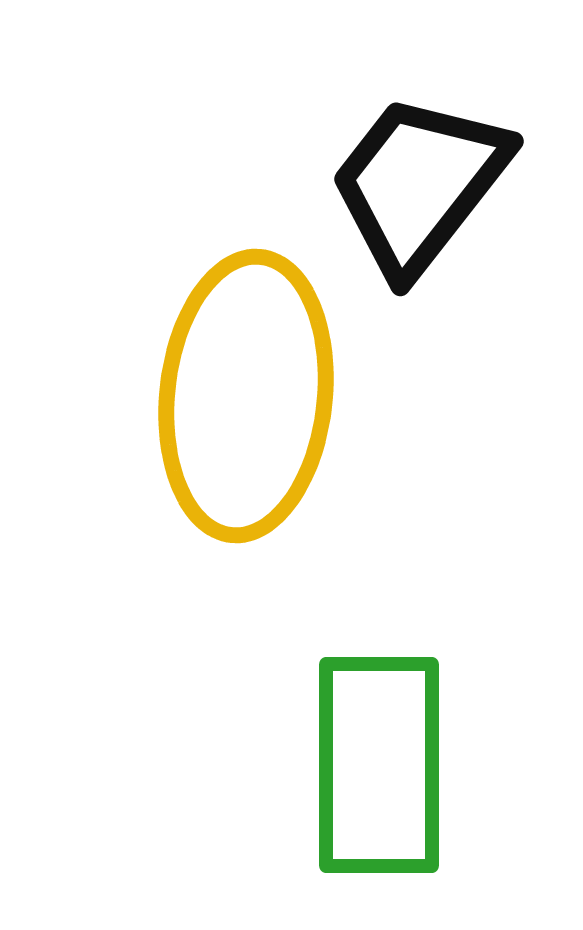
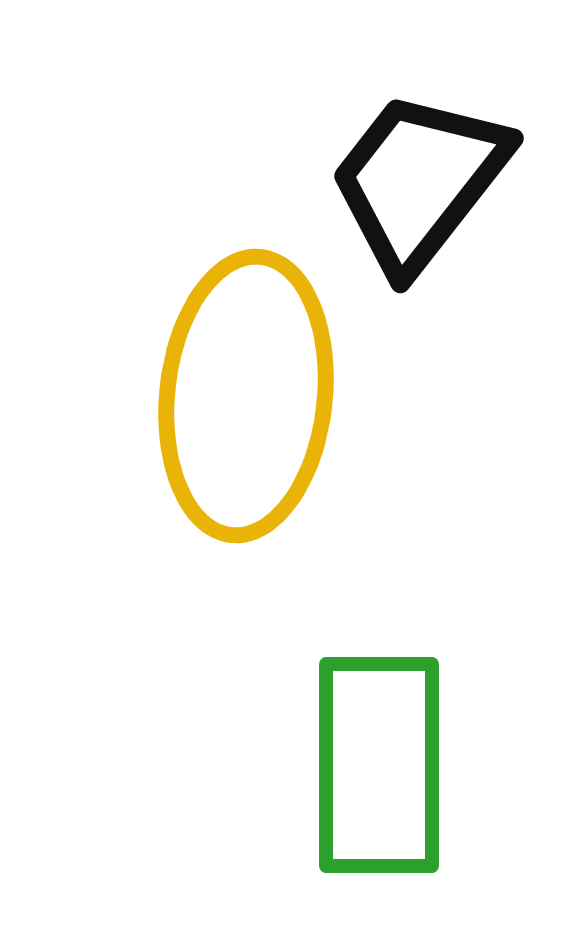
black trapezoid: moved 3 px up
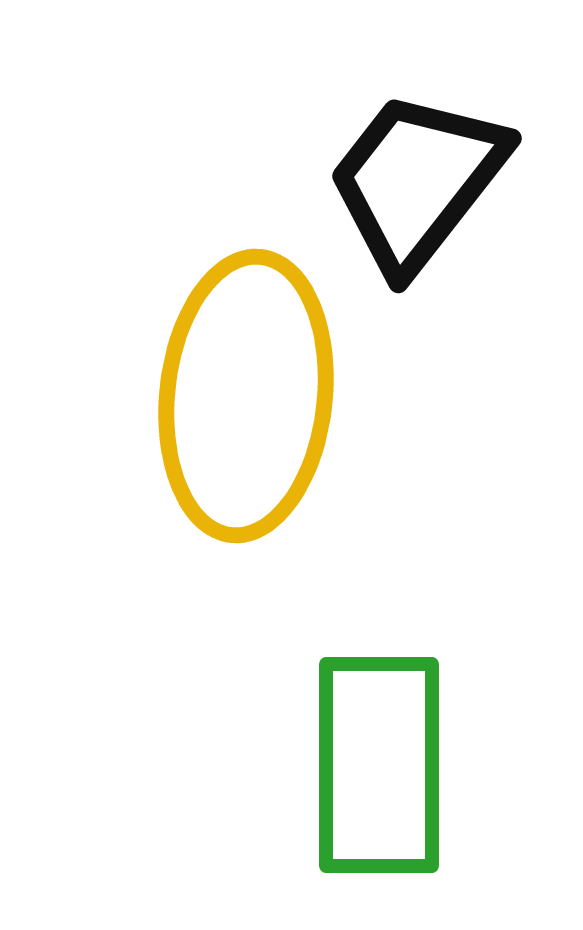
black trapezoid: moved 2 px left
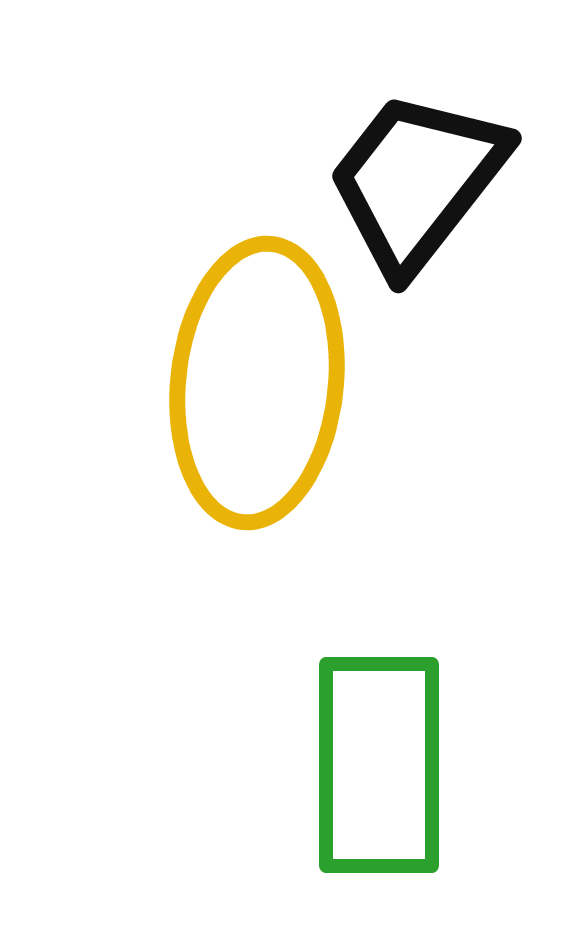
yellow ellipse: moved 11 px right, 13 px up
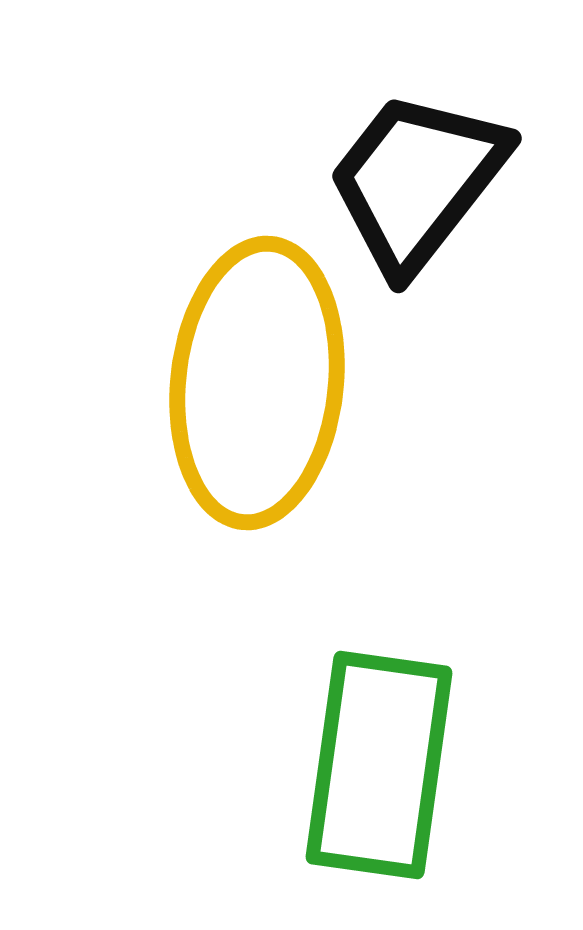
green rectangle: rotated 8 degrees clockwise
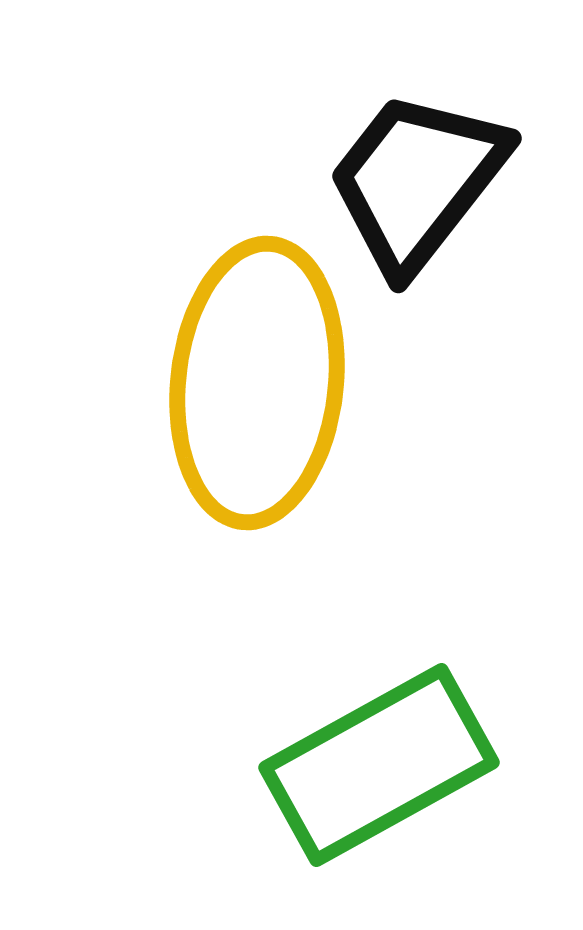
green rectangle: rotated 53 degrees clockwise
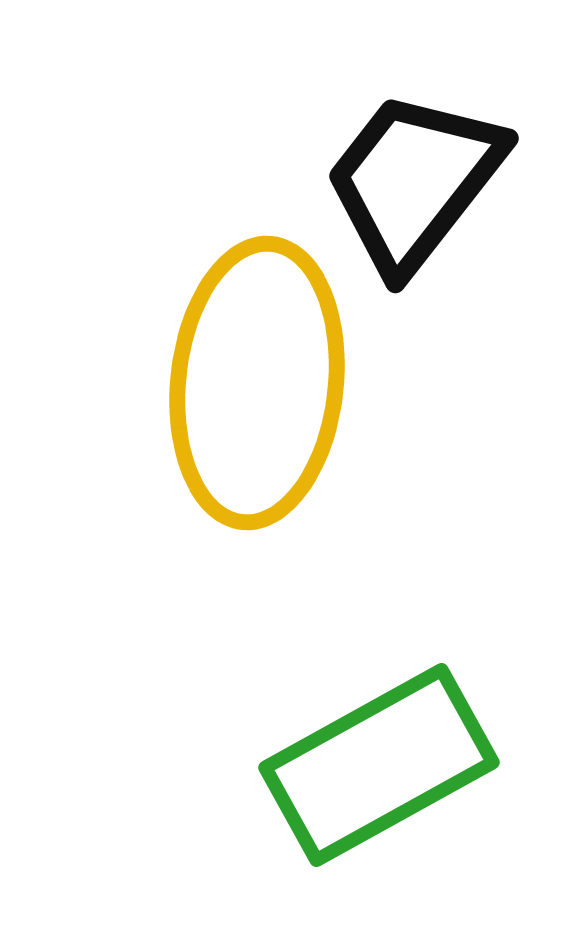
black trapezoid: moved 3 px left
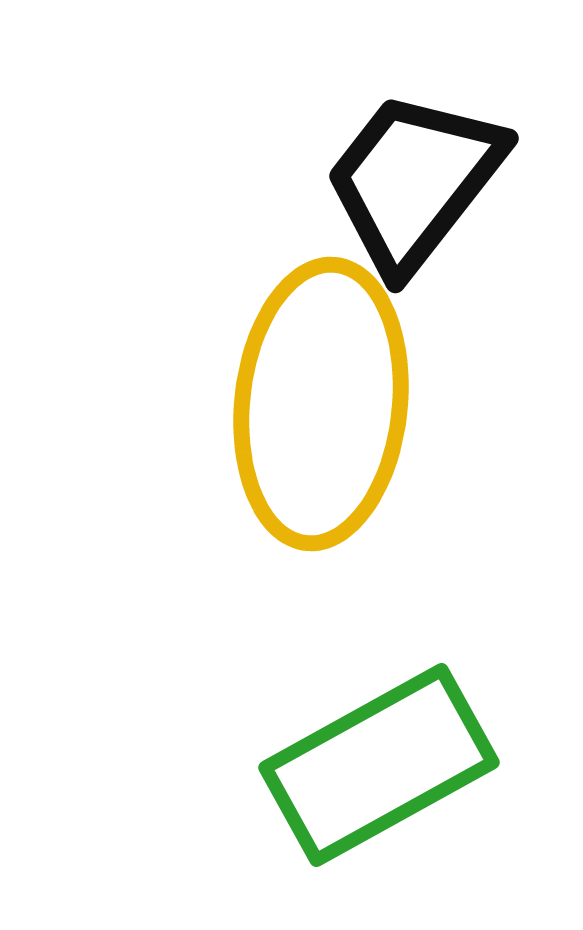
yellow ellipse: moved 64 px right, 21 px down
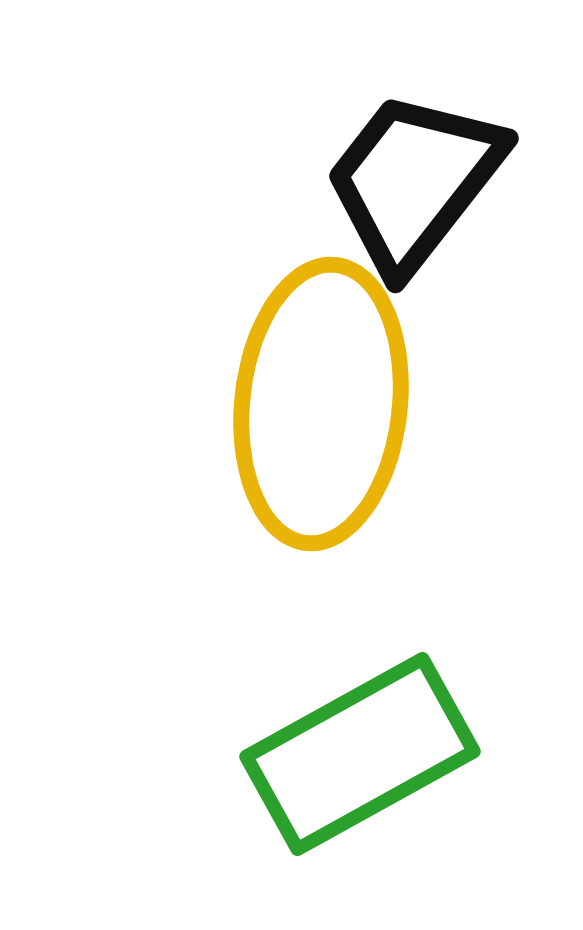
green rectangle: moved 19 px left, 11 px up
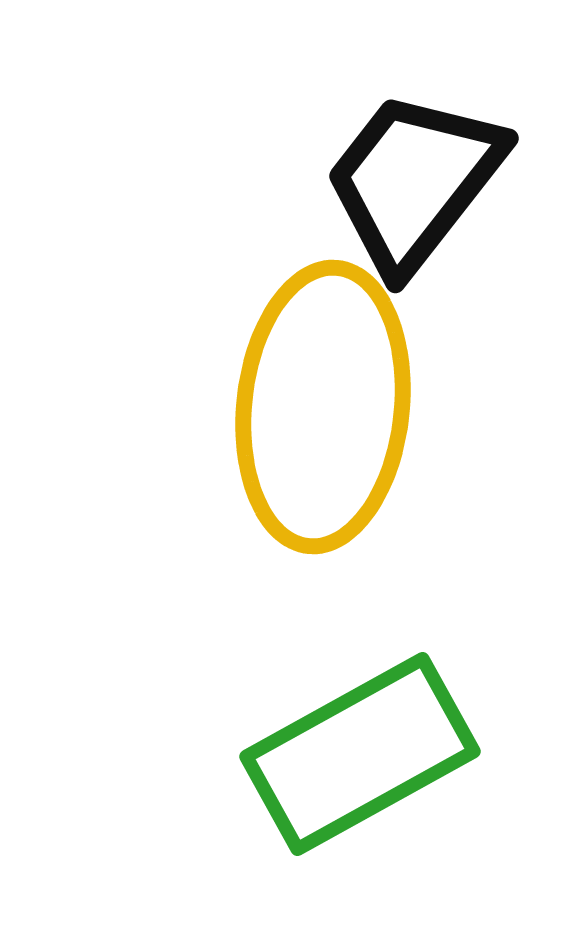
yellow ellipse: moved 2 px right, 3 px down
